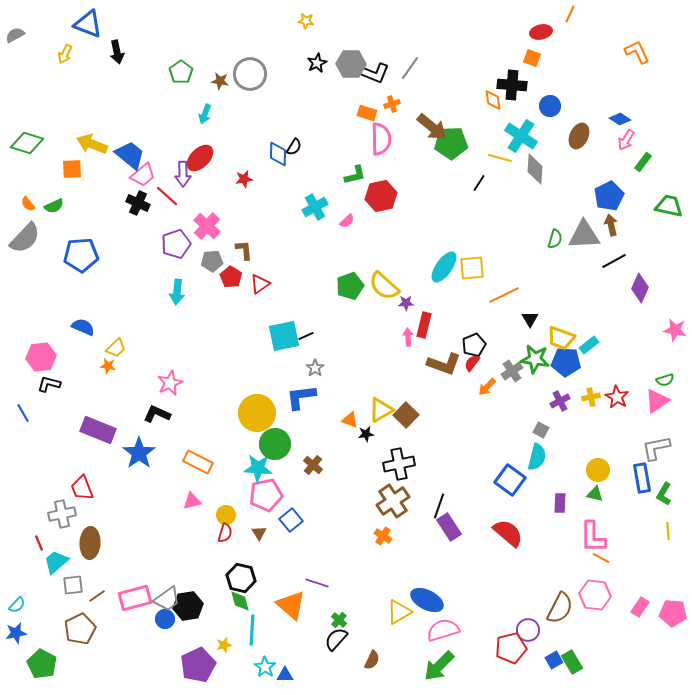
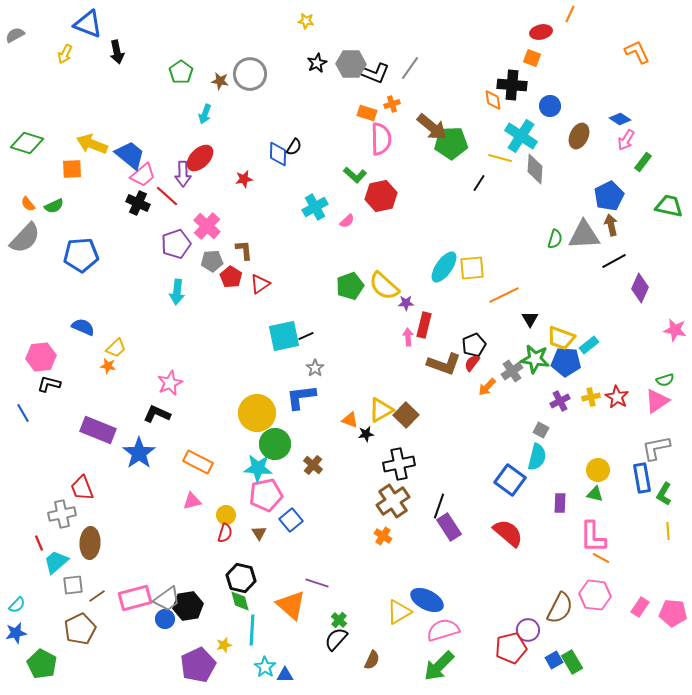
green L-shape at (355, 175): rotated 55 degrees clockwise
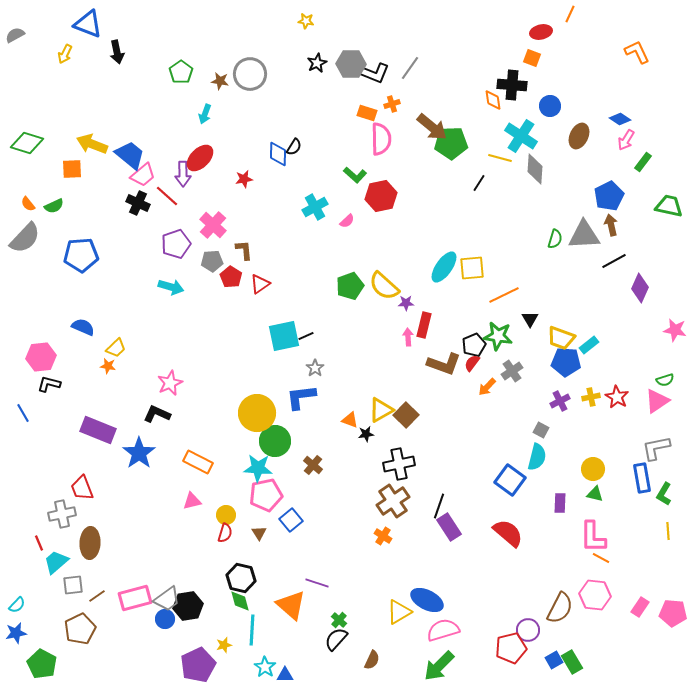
pink cross at (207, 226): moved 6 px right, 1 px up
cyan arrow at (177, 292): moved 6 px left, 5 px up; rotated 80 degrees counterclockwise
green star at (535, 359): moved 37 px left, 23 px up
green circle at (275, 444): moved 3 px up
yellow circle at (598, 470): moved 5 px left, 1 px up
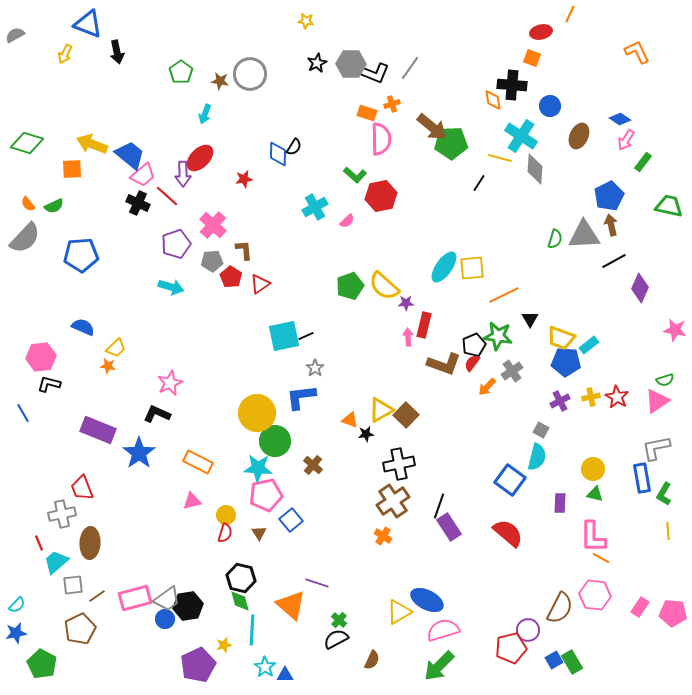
black semicircle at (336, 639): rotated 20 degrees clockwise
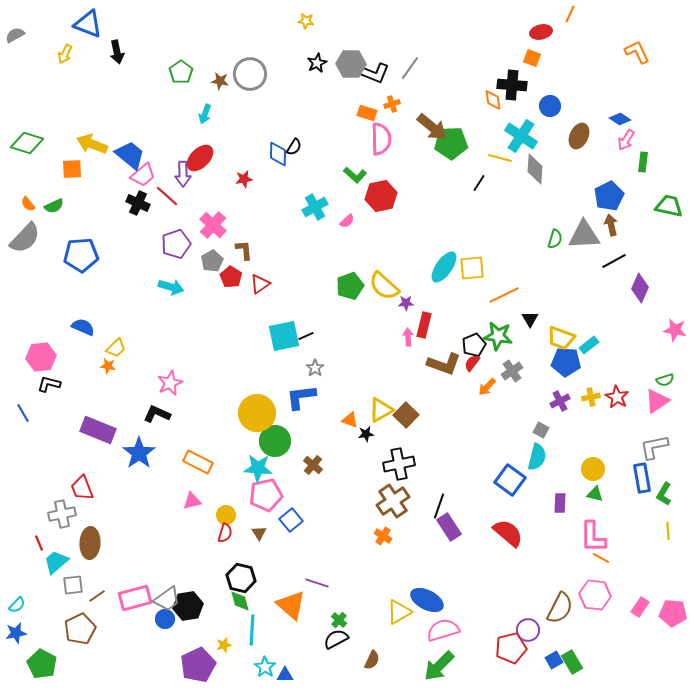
green rectangle at (643, 162): rotated 30 degrees counterclockwise
gray pentagon at (212, 261): rotated 25 degrees counterclockwise
gray L-shape at (656, 448): moved 2 px left, 1 px up
